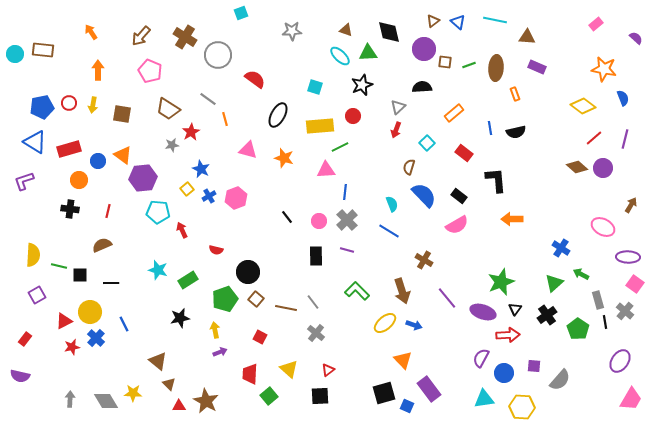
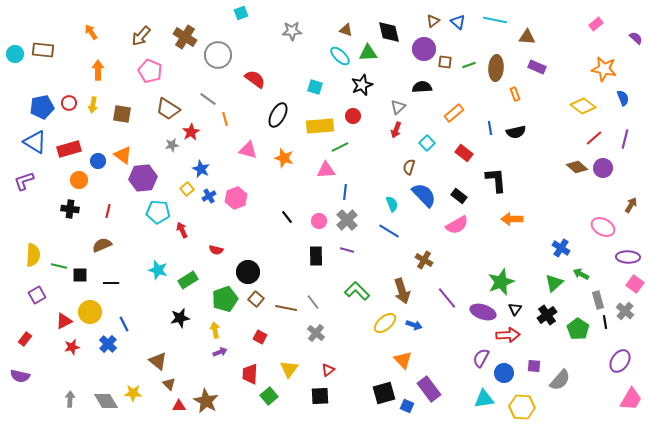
blue cross at (96, 338): moved 12 px right, 6 px down
yellow triangle at (289, 369): rotated 24 degrees clockwise
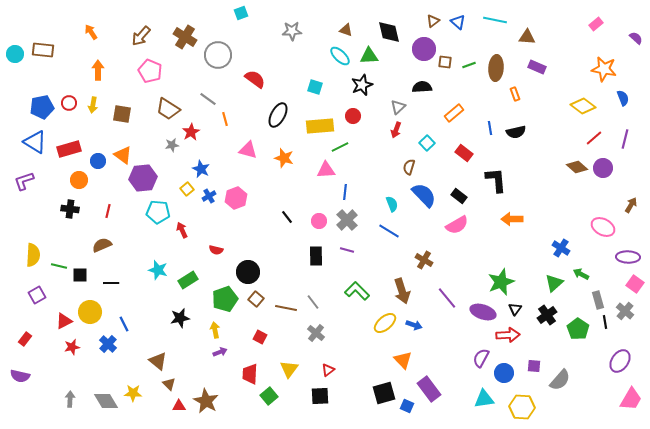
green triangle at (368, 53): moved 1 px right, 3 px down
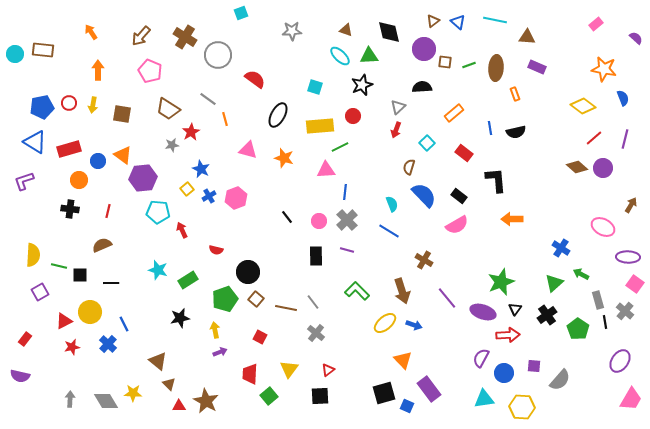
purple square at (37, 295): moved 3 px right, 3 px up
